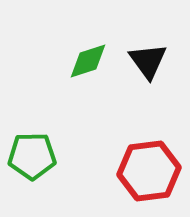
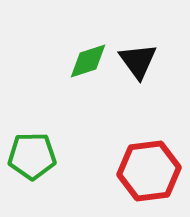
black triangle: moved 10 px left
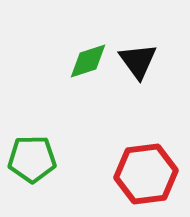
green pentagon: moved 3 px down
red hexagon: moved 3 px left, 3 px down
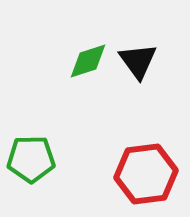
green pentagon: moved 1 px left
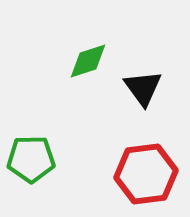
black triangle: moved 5 px right, 27 px down
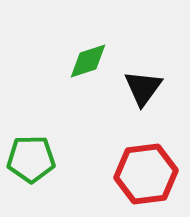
black triangle: rotated 12 degrees clockwise
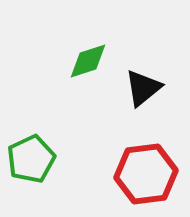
black triangle: rotated 15 degrees clockwise
green pentagon: rotated 24 degrees counterclockwise
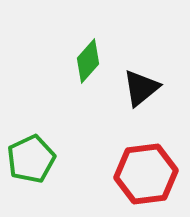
green diamond: rotated 30 degrees counterclockwise
black triangle: moved 2 px left
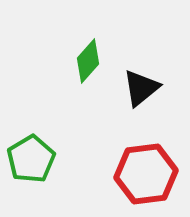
green pentagon: rotated 6 degrees counterclockwise
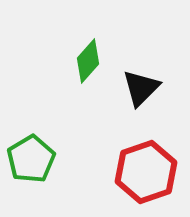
black triangle: rotated 6 degrees counterclockwise
red hexagon: moved 2 px up; rotated 12 degrees counterclockwise
